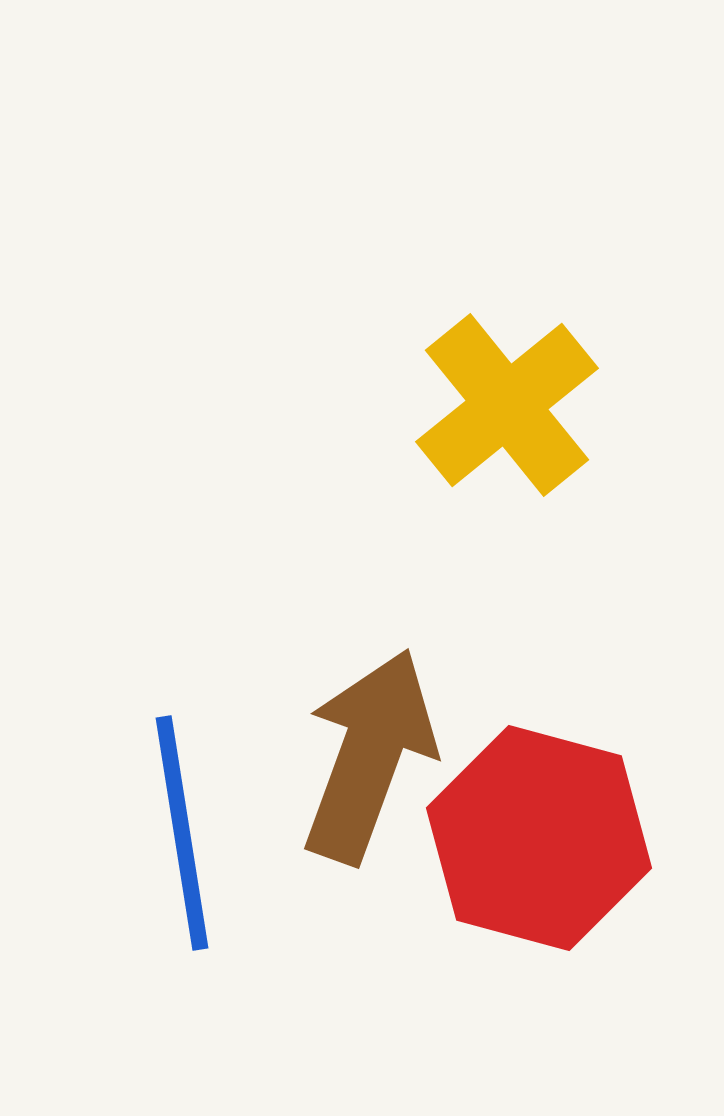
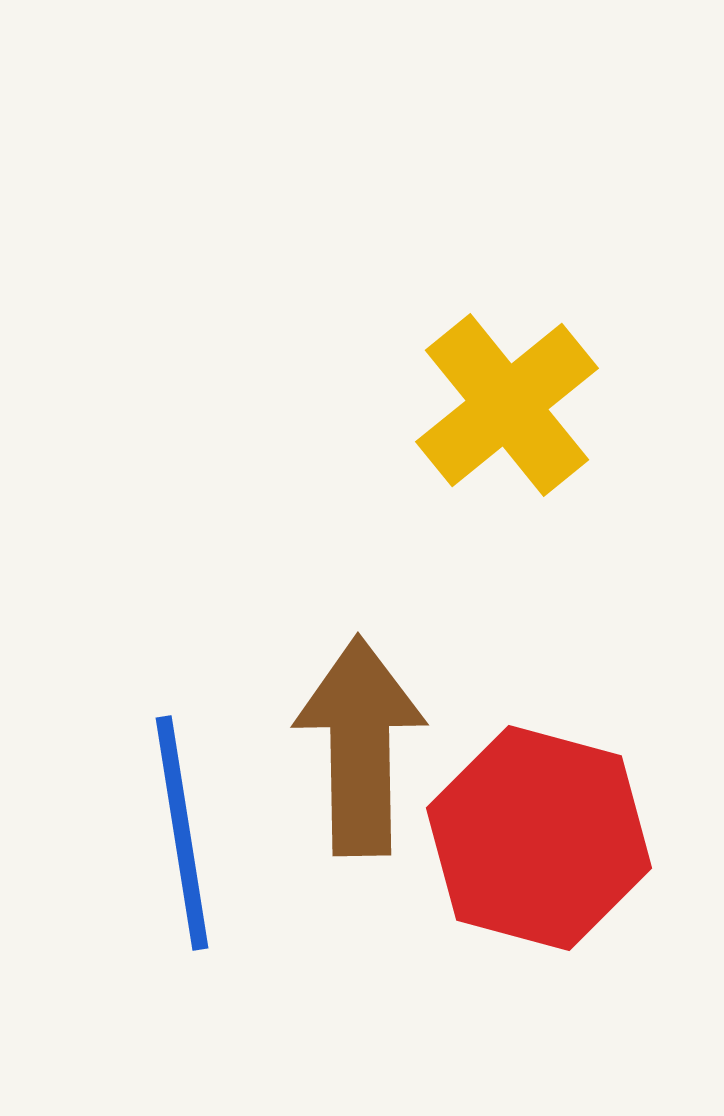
brown arrow: moved 9 px left, 10 px up; rotated 21 degrees counterclockwise
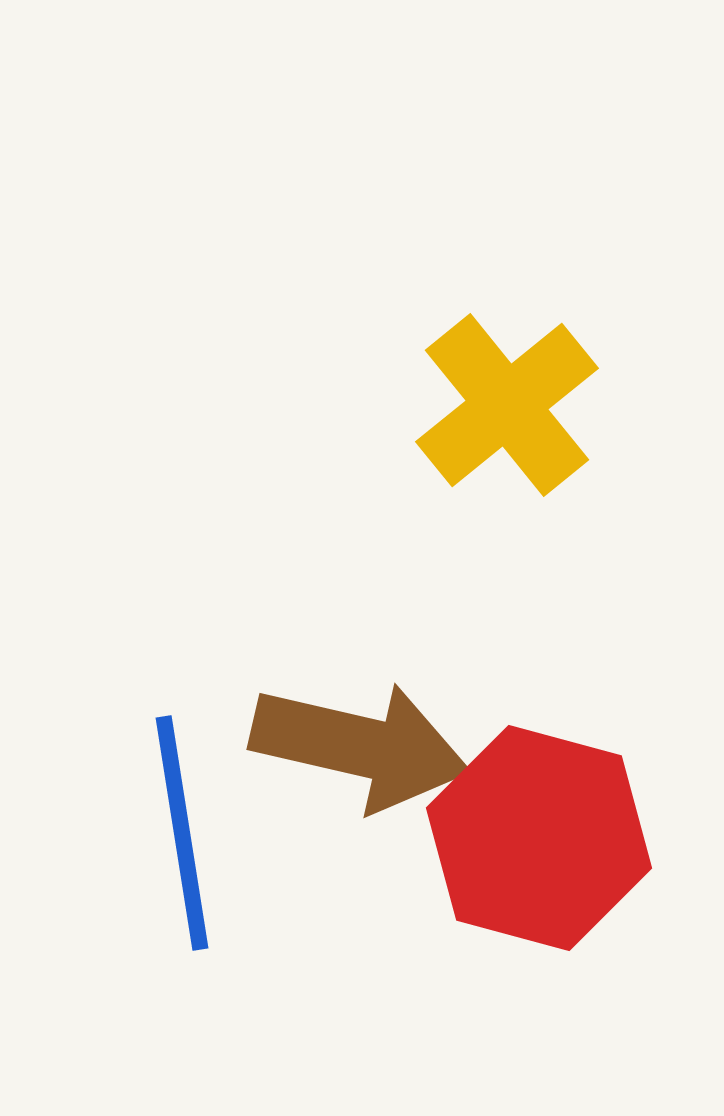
brown arrow: rotated 104 degrees clockwise
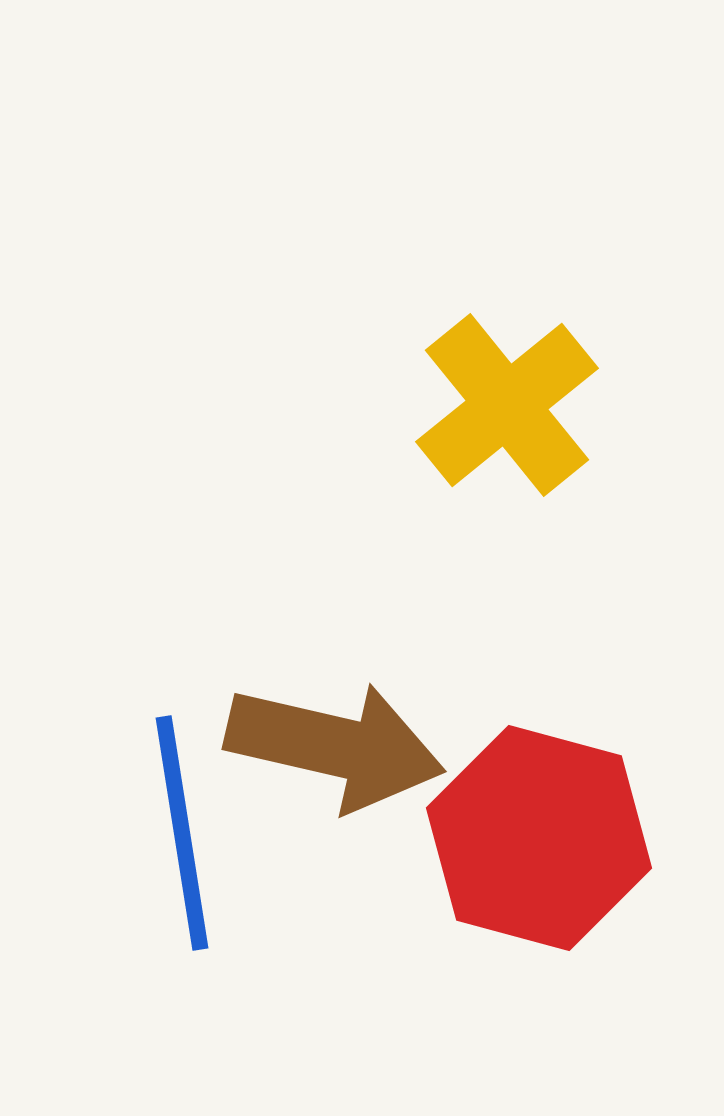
brown arrow: moved 25 px left
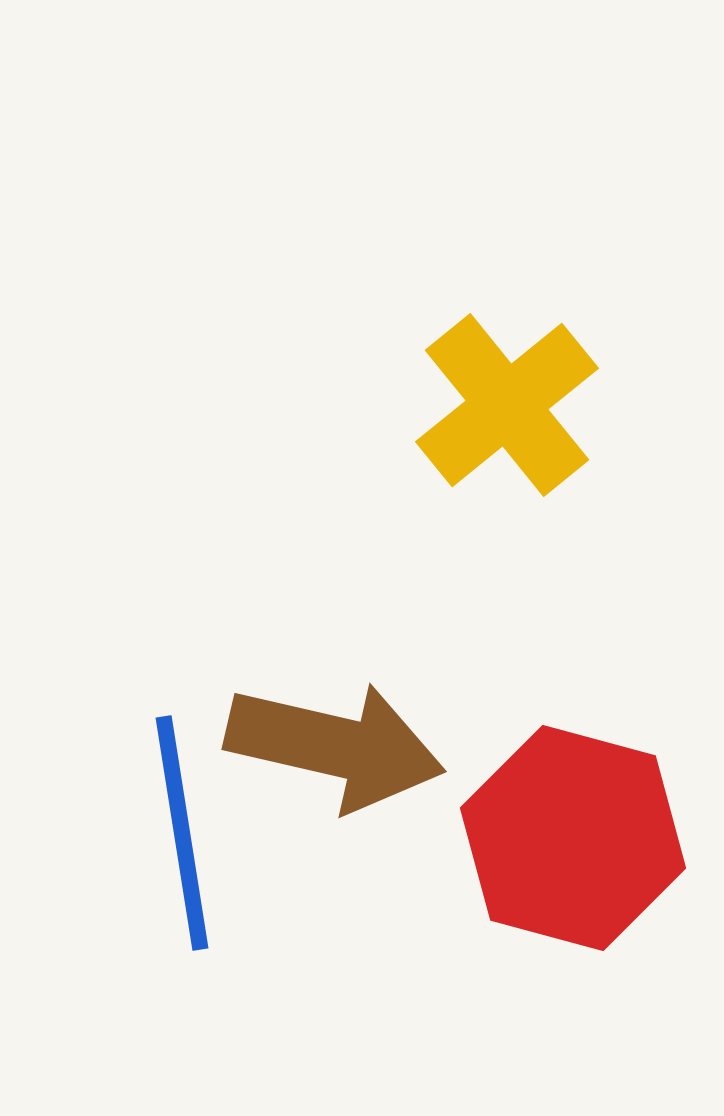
red hexagon: moved 34 px right
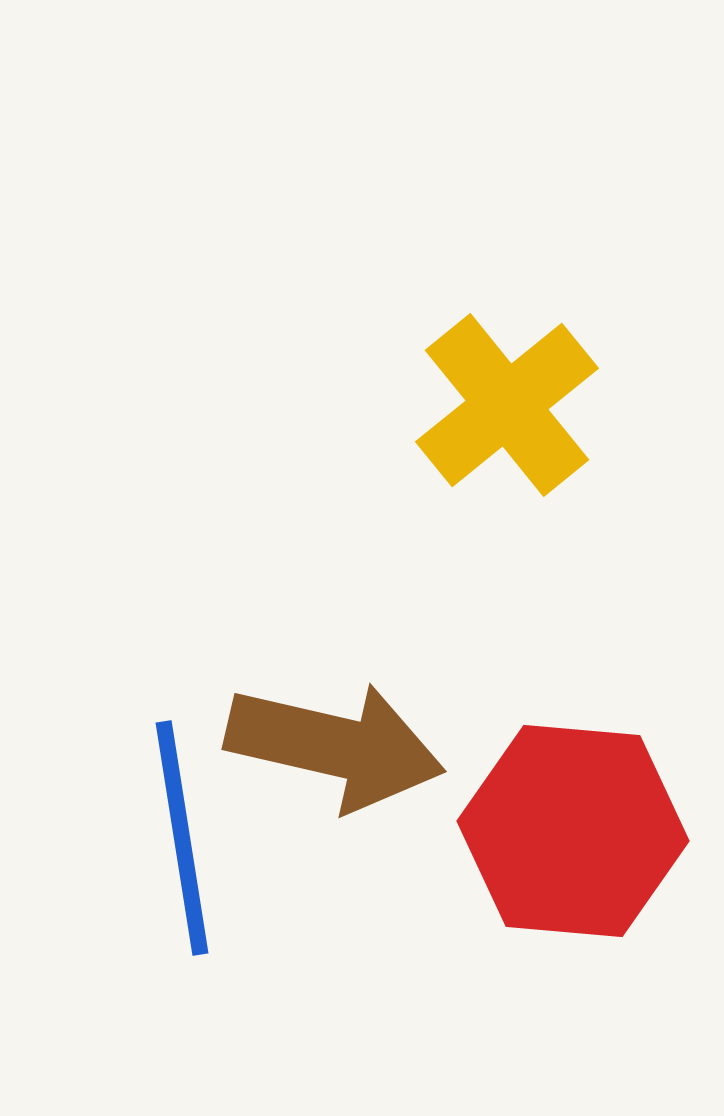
blue line: moved 5 px down
red hexagon: moved 7 px up; rotated 10 degrees counterclockwise
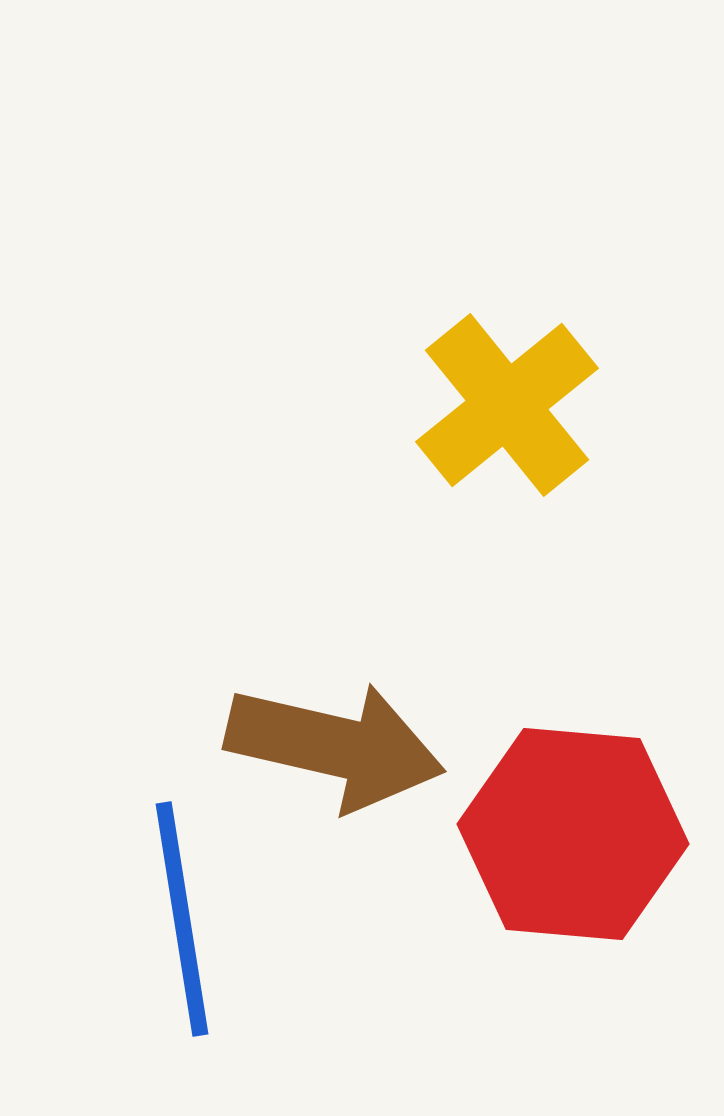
red hexagon: moved 3 px down
blue line: moved 81 px down
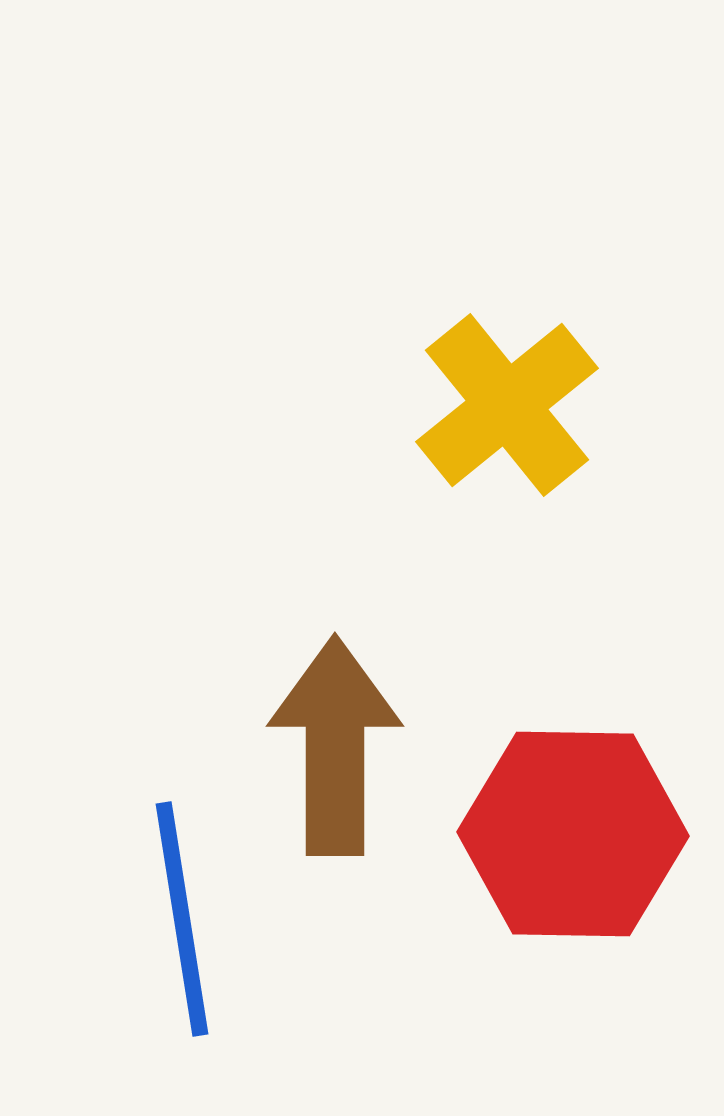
brown arrow: rotated 103 degrees counterclockwise
red hexagon: rotated 4 degrees counterclockwise
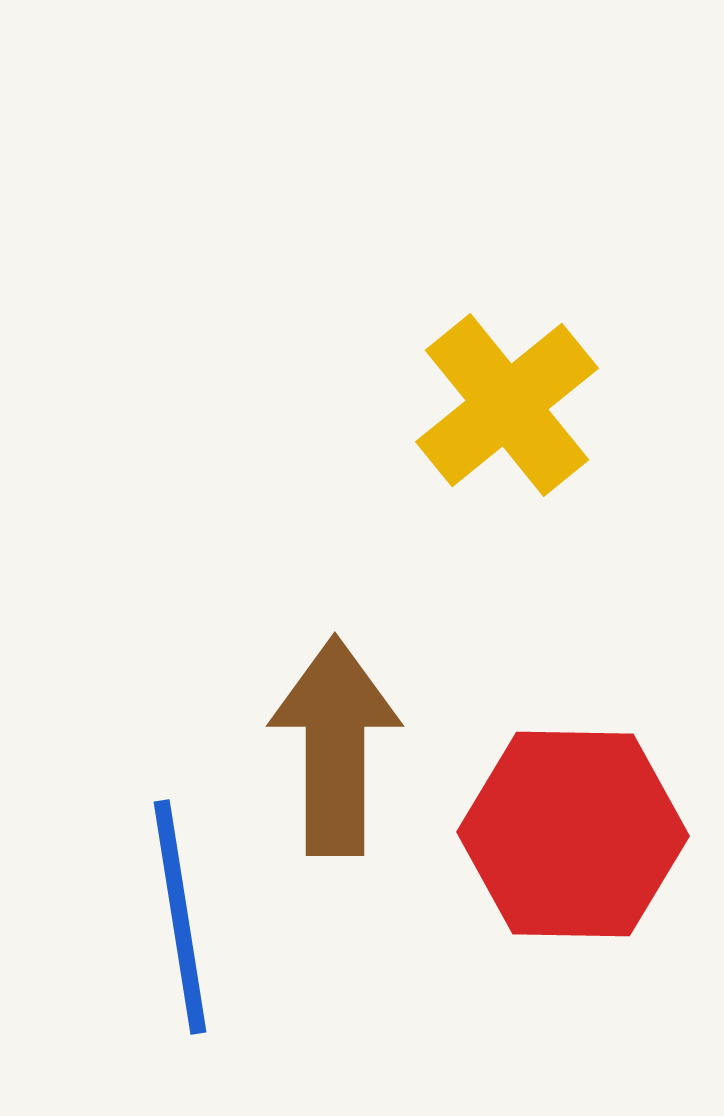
blue line: moved 2 px left, 2 px up
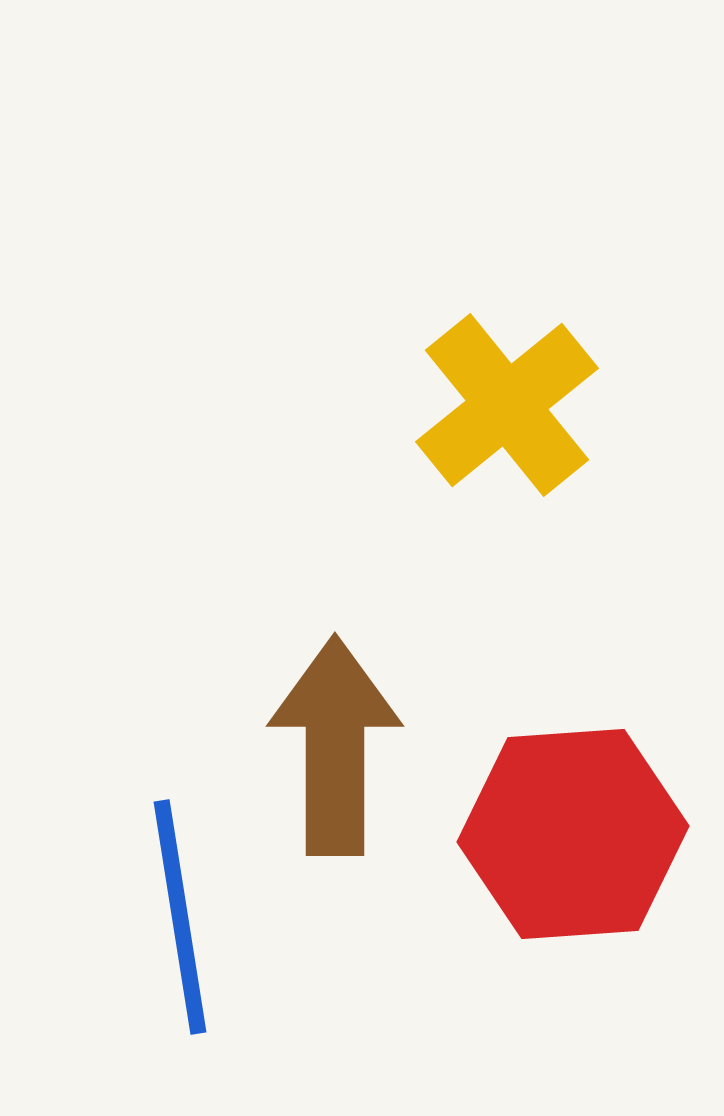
red hexagon: rotated 5 degrees counterclockwise
